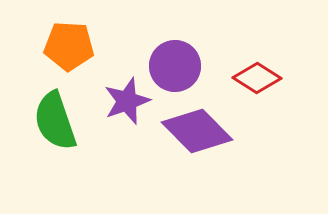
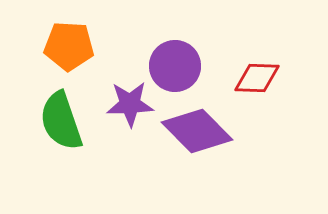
red diamond: rotated 30 degrees counterclockwise
purple star: moved 3 px right, 3 px down; rotated 18 degrees clockwise
green semicircle: moved 6 px right
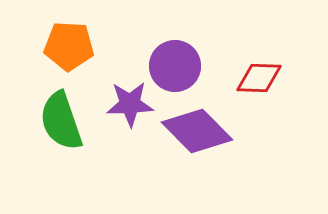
red diamond: moved 2 px right
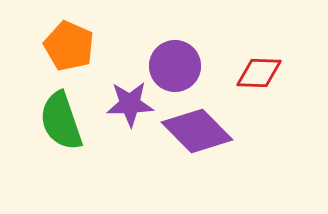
orange pentagon: rotated 21 degrees clockwise
red diamond: moved 5 px up
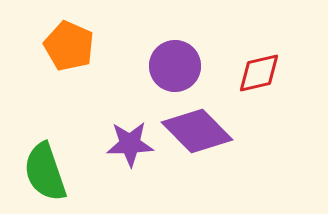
red diamond: rotated 15 degrees counterclockwise
purple star: moved 40 px down
green semicircle: moved 16 px left, 51 px down
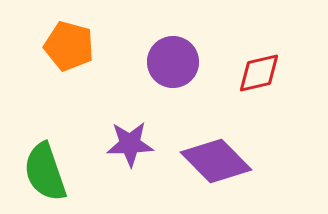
orange pentagon: rotated 9 degrees counterclockwise
purple circle: moved 2 px left, 4 px up
purple diamond: moved 19 px right, 30 px down
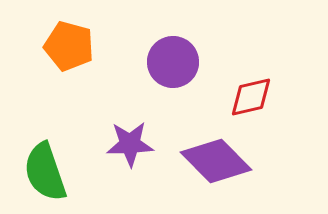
red diamond: moved 8 px left, 24 px down
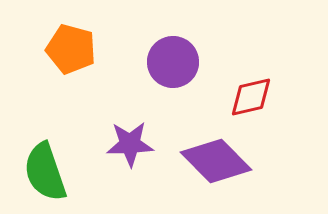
orange pentagon: moved 2 px right, 3 px down
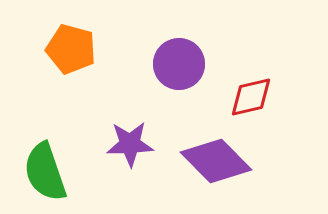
purple circle: moved 6 px right, 2 px down
